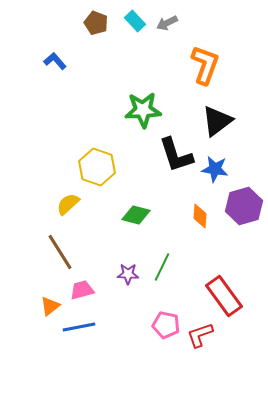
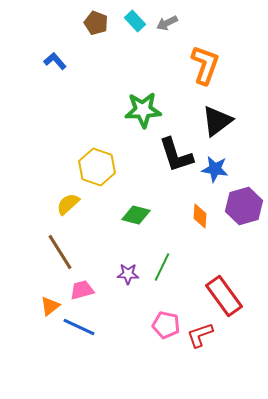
blue line: rotated 36 degrees clockwise
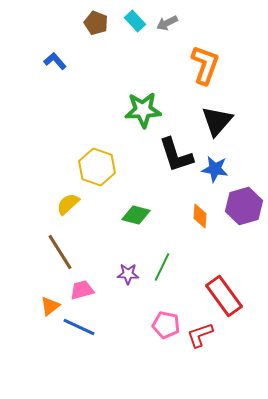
black triangle: rotated 12 degrees counterclockwise
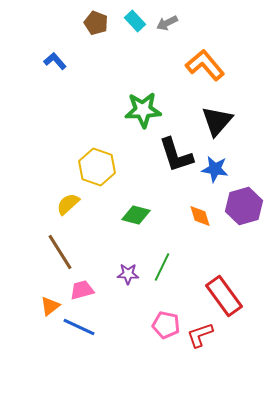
orange L-shape: rotated 60 degrees counterclockwise
orange diamond: rotated 20 degrees counterclockwise
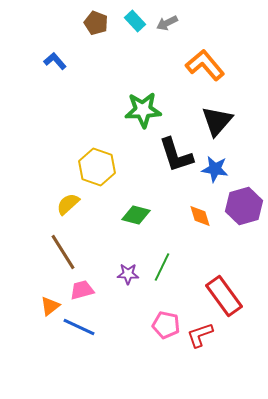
brown line: moved 3 px right
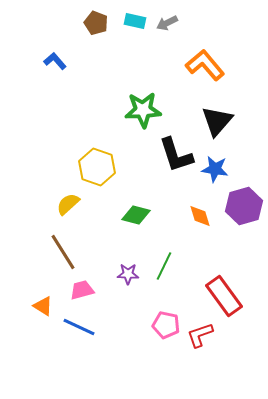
cyan rectangle: rotated 35 degrees counterclockwise
green line: moved 2 px right, 1 px up
orange triangle: moved 7 px left; rotated 50 degrees counterclockwise
